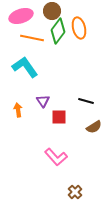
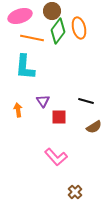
pink ellipse: moved 1 px left
cyan L-shape: rotated 140 degrees counterclockwise
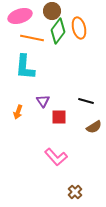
orange arrow: moved 2 px down; rotated 152 degrees counterclockwise
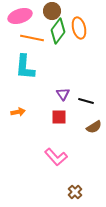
purple triangle: moved 20 px right, 7 px up
orange arrow: rotated 120 degrees counterclockwise
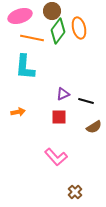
purple triangle: rotated 40 degrees clockwise
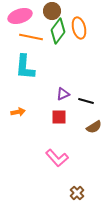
orange line: moved 1 px left, 1 px up
pink L-shape: moved 1 px right, 1 px down
brown cross: moved 2 px right, 1 px down
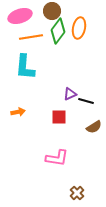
orange ellipse: rotated 25 degrees clockwise
orange line: rotated 20 degrees counterclockwise
purple triangle: moved 7 px right
pink L-shape: rotated 40 degrees counterclockwise
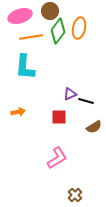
brown circle: moved 2 px left
pink L-shape: rotated 40 degrees counterclockwise
brown cross: moved 2 px left, 2 px down
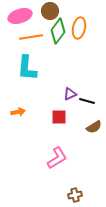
cyan L-shape: moved 2 px right, 1 px down
black line: moved 1 px right
brown cross: rotated 32 degrees clockwise
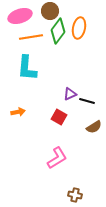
red square: rotated 28 degrees clockwise
brown cross: rotated 24 degrees clockwise
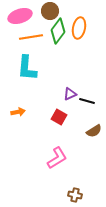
brown semicircle: moved 4 px down
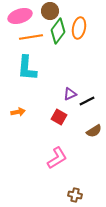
black line: rotated 42 degrees counterclockwise
